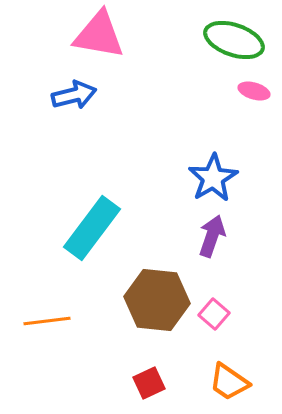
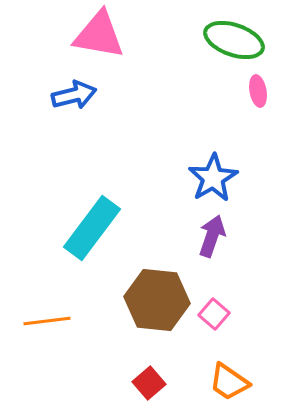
pink ellipse: moved 4 px right; rotated 64 degrees clockwise
red square: rotated 16 degrees counterclockwise
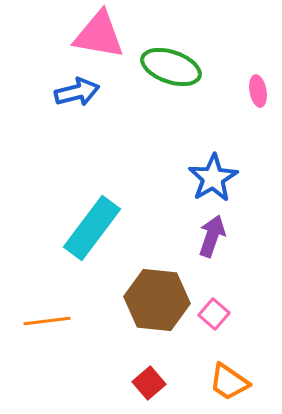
green ellipse: moved 63 px left, 27 px down
blue arrow: moved 3 px right, 3 px up
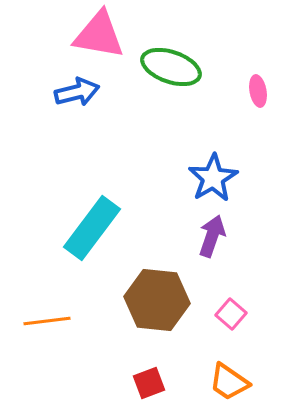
pink square: moved 17 px right
red square: rotated 20 degrees clockwise
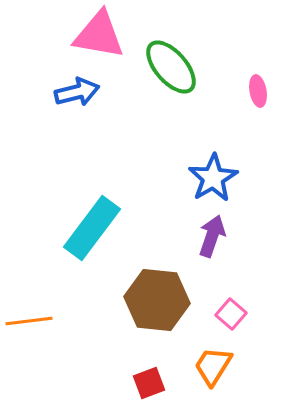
green ellipse: rotated 30 degrees clockwise
orange line: moved 18 px left
orange trapezoid: moved 16 px left, 16 px up; rotated 87 degrees clockwise
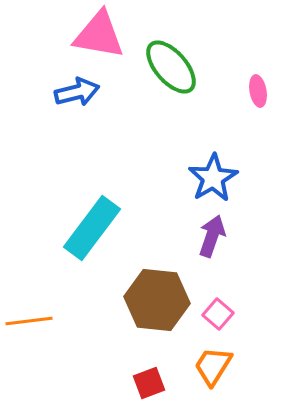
pink square: moved 13 px left
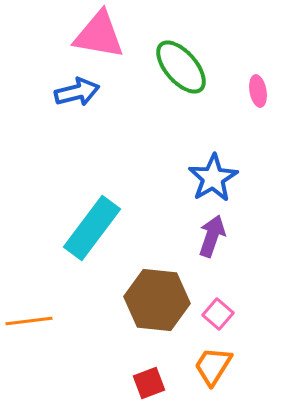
green ellipse: moved 10 px right
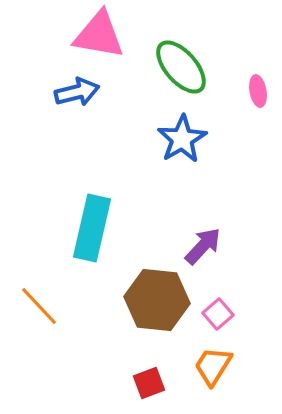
blue star: moved 31 px left, 39 px up
cyan rectangle: rotated 24 degrees counterclockwise
purple arrow: moved 9 px left, 10 px down; rotated 24 degrees clockwise
pink square: rotated 8 degrees clockwise
orange line: moved 10 px right, 15 px up; rotated 54 degrees clockwise
